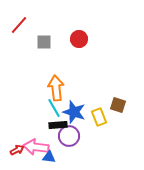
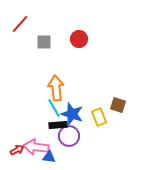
red line: moved 1 px right, 1 px up
blue star: moved 2 px left, 2 px down
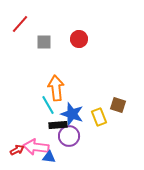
cyan line: moved 6 px left, 3 px up
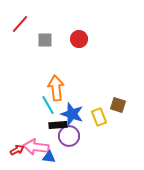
gray square: moved 1 px right, 2 px up
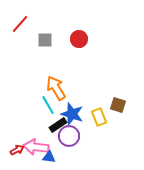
orange arrow: rotated 25 degrees counterclockwise
black rectangle: rotated 30 degrees counterclockwise
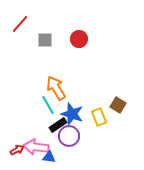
brown square: rotated 14 degrees clockwise
